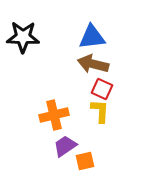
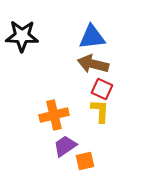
black star: moved 1 px left, 1 px up
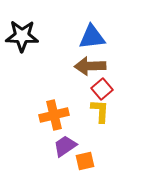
brown arrow: moved 3 px left, 2 px down; rotated 16 degrees counterclockwise
red square: rotated 25 degrees clockwise
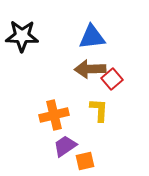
brown arrow: moved 3 px down
red square: moved 10 px right, 10 px up
yellow L-shape: moved 1 px left, 1 px up
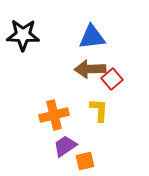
black star: moved 1 px right, 1 px up
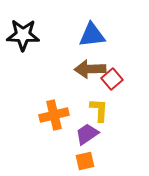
blue triangle: moved 2 px up
purple trapezoid: moved 22 px right, 12 px up
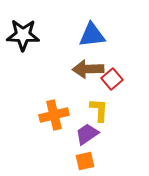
brown arrow: moved 2 px left
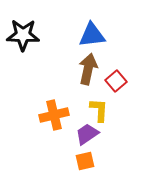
brown arrow: rotated 104 degrees clockwise
red square: moved 4 px right, 2 px down
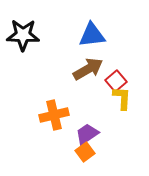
brown arrow: rotated 48 degrees clockwise
yellow L-shape: moved 23 px right, 12 px up
orange square: moved 9 px up; rotated 24 degrees counterclockwise
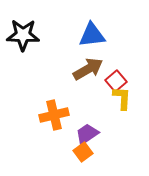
orange square: moved 2 px left
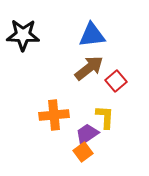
brown arrow: moved 1 px right, 1 px up; rotated 8 degrees counterclockwise
yellow L-shape: moved 17 px left, 19 px down
orange cross: rotated 8 degrees clockwise
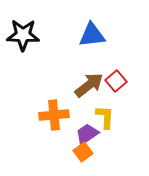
brown arrow: moved 17 px down
